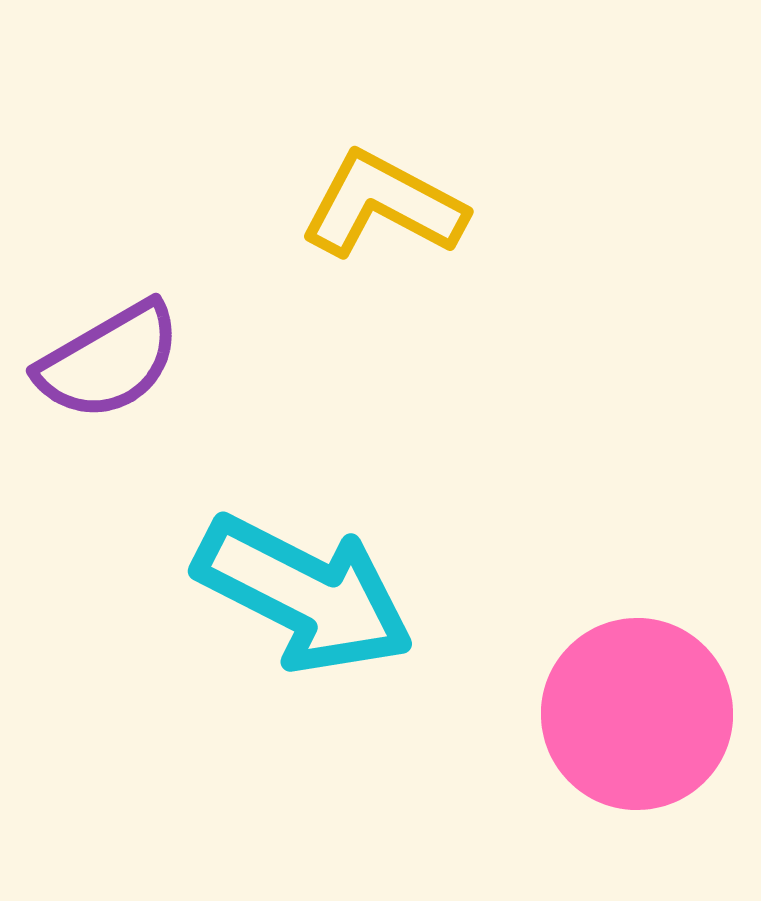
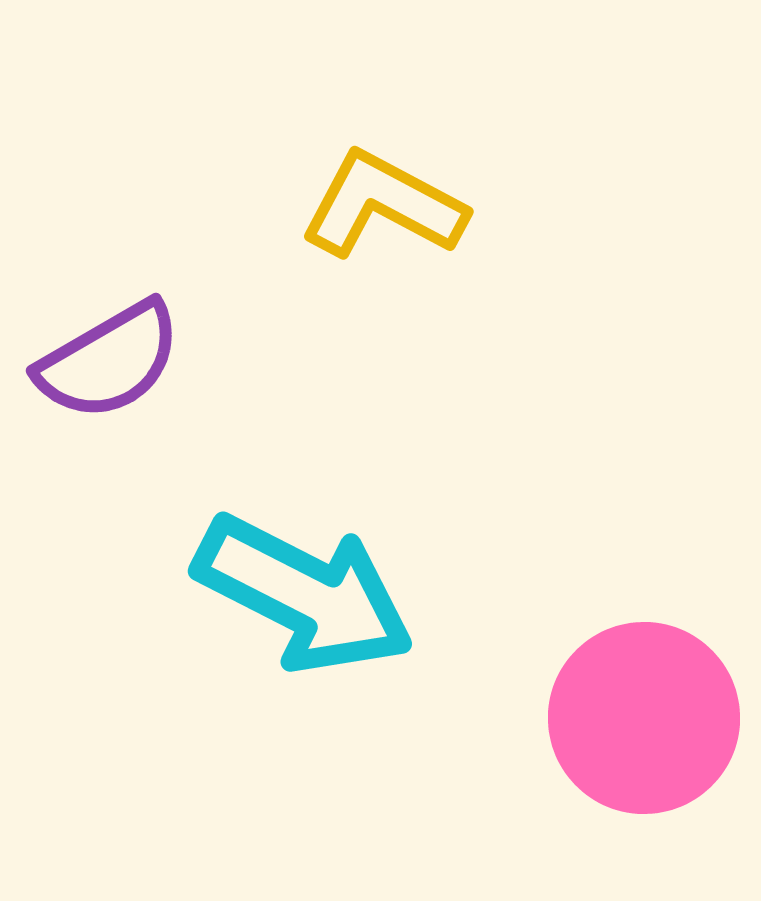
pink circle: moved 7 px right, 4 px down
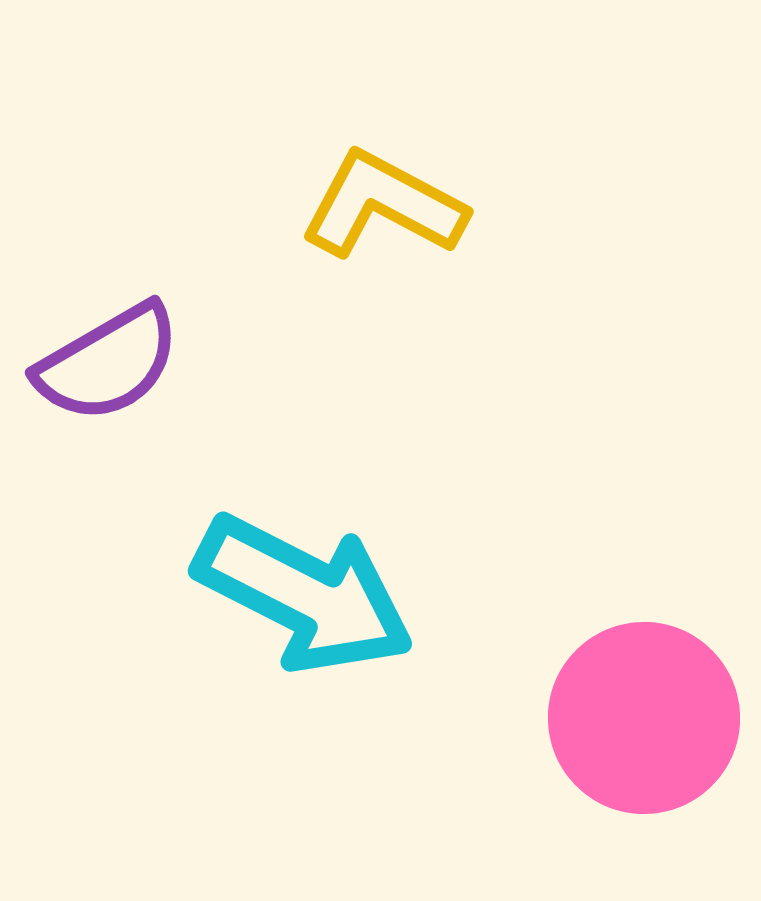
purple semicircle: moved 1 px left, 2 px down
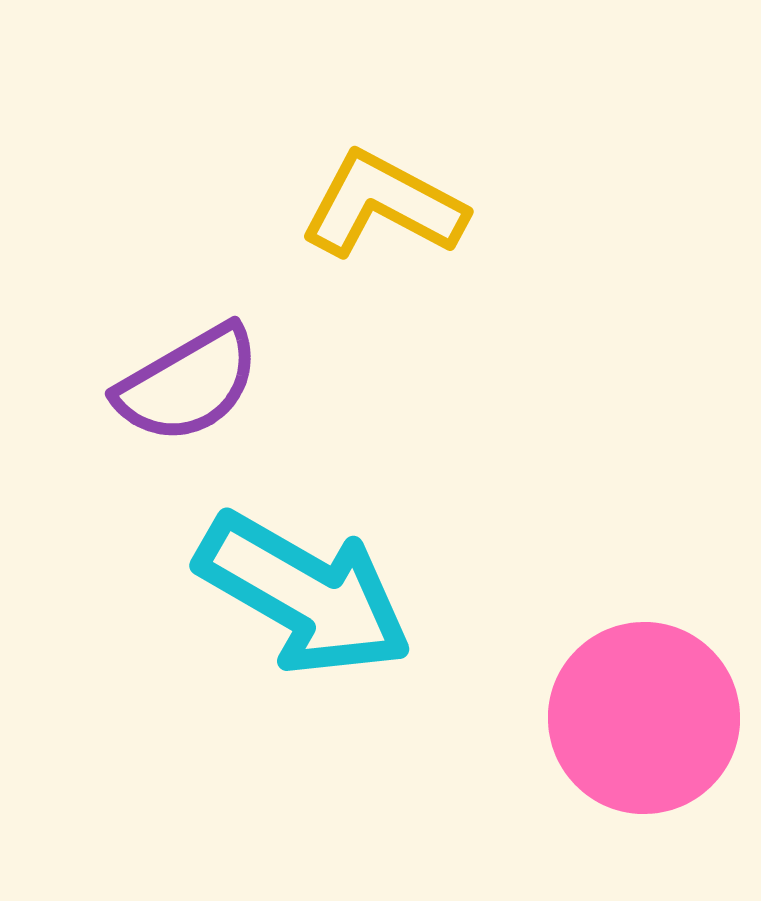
purple semicircle: moved 80 px right, 21 px down
cyan arrow: rotated 3 degrees clockwise
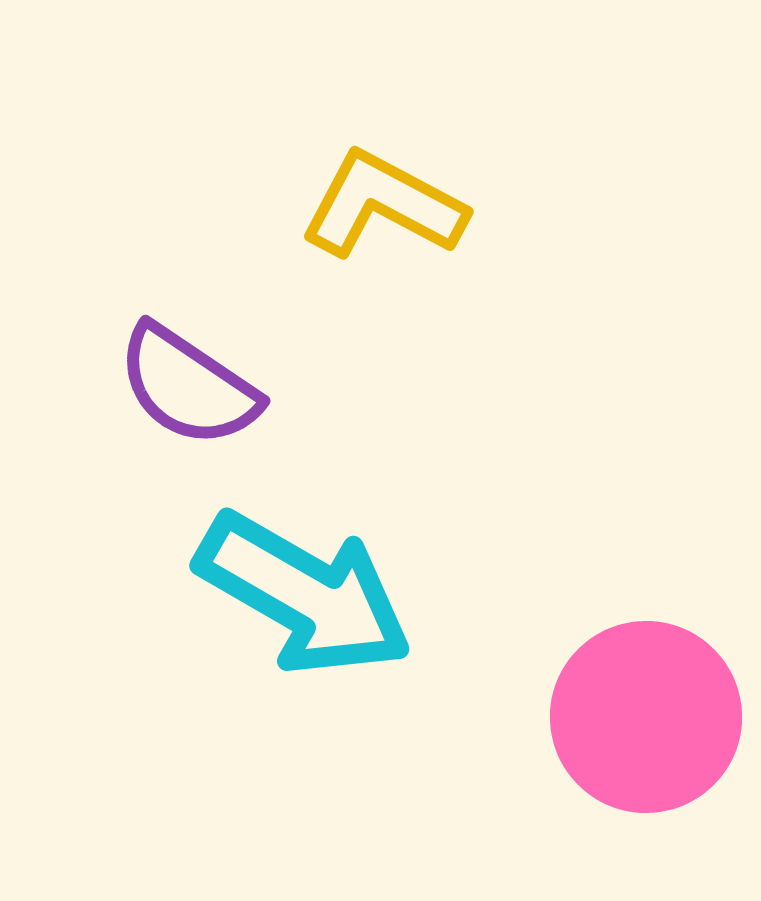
purple semicircle: moved 2 px down; rotated 64 degrees clockwise
pink circle: moved 2 px right, 1 px up
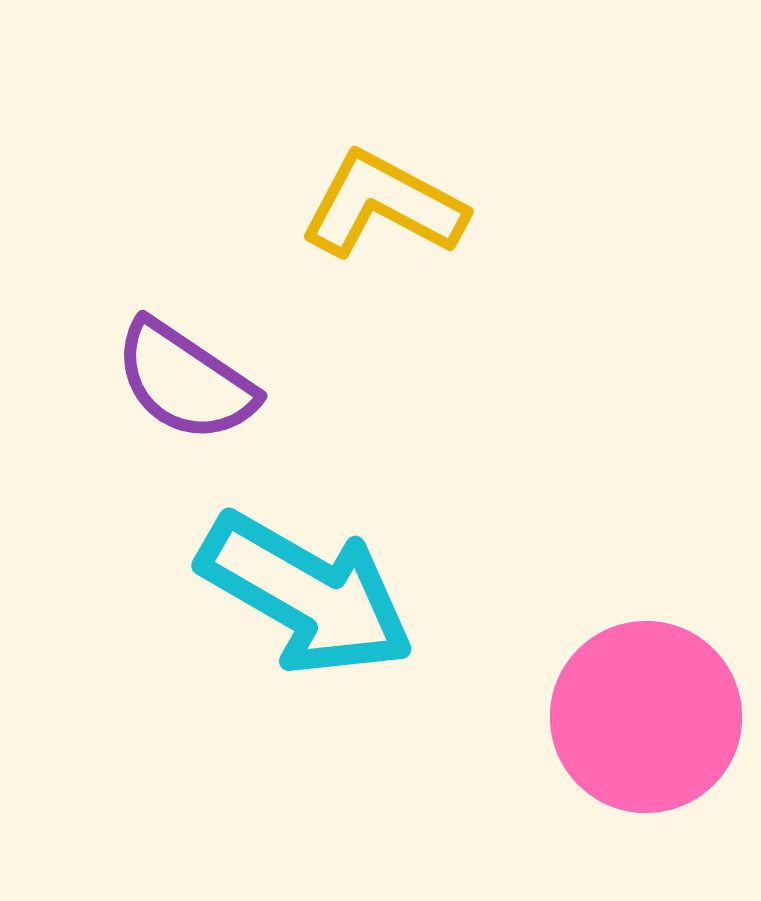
purple semicircle: moved 3 px left, 5 px up
cyan arrow: moved 2 px right
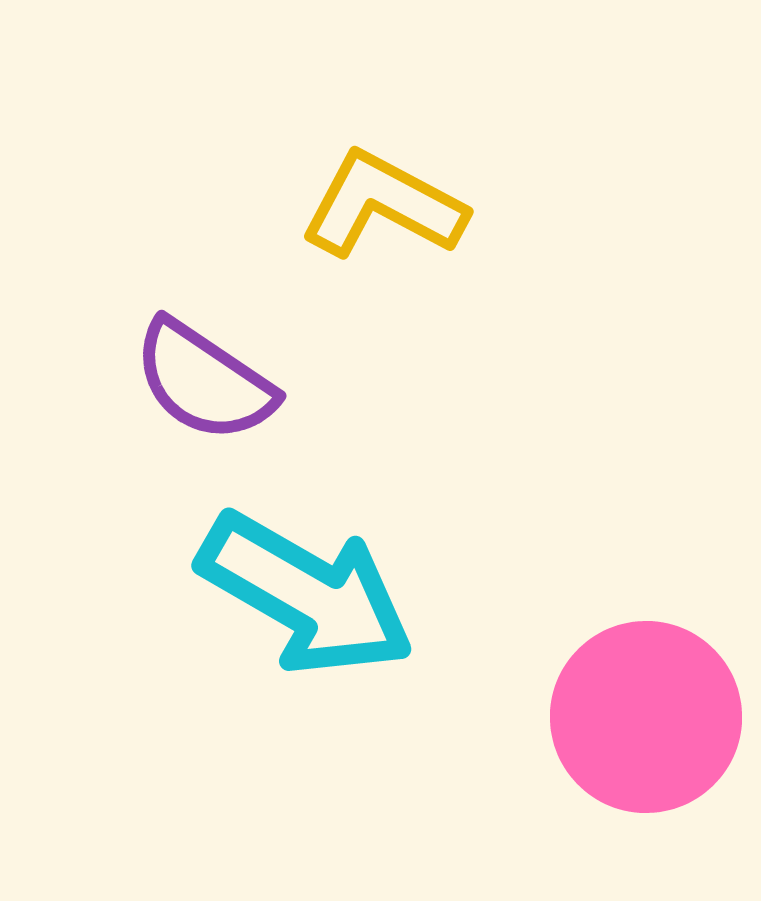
purple semicircle: moved 19 px right
